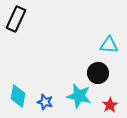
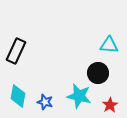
black rectangle: moved 32 px down
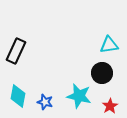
cyan triangle: rotated 12 degrees counterclockwise
black circle: moved 4 px right
red star: moved 1 px down
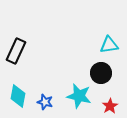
black circle: moved 1 px left
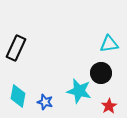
cyan triangle: moved 1 px up
black rectangle: moved 3 px up
cyan star: moved 5 px up
red star: moved 1 px left
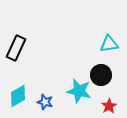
black circle: moved 2 px down
cyan diamond: rotated 50 degrees clockwise
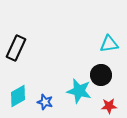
red star: rotated 28 degrees clockwise
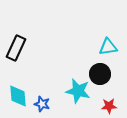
cyan triangle: moved 1 px left, 3 px down
black circle: moved 1 px left, 1 px up
cyan star: moved 1 px left
cyan diamond: rotated 65 degrees counterclockwise
blue star: moved 3 px left, 2 px down
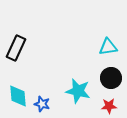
black circle: moved 11 px right, 4 px down
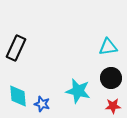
red star: moved 4 px right
